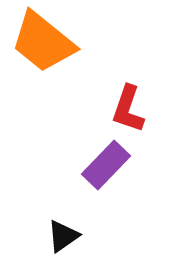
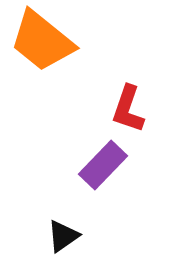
orange trapezoid: moved 1 px left, 1 px up
purple rectangle: moved 3 px left
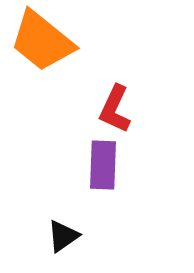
red L-shape: moved 13 px left; rotated 6 degrees clockwise
purple rectangle: rotated 42 degrees counterclockwise
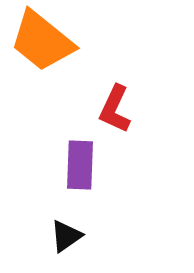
purple rectangle: moved 23 px left
black triangle: moved 3 px right
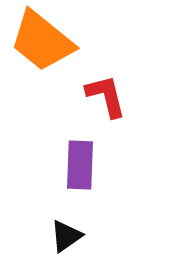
red L-shape: moved 9 px left, 13 px up; rotated 141 degrees clockwise
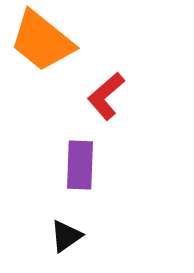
red L-shape: rotated 117 degrees counterclockwise
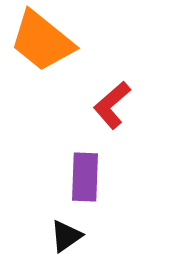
red L-shape: moved 6 px right, 9 px down
purple rectangle: moved 5 px right, 12 px down
